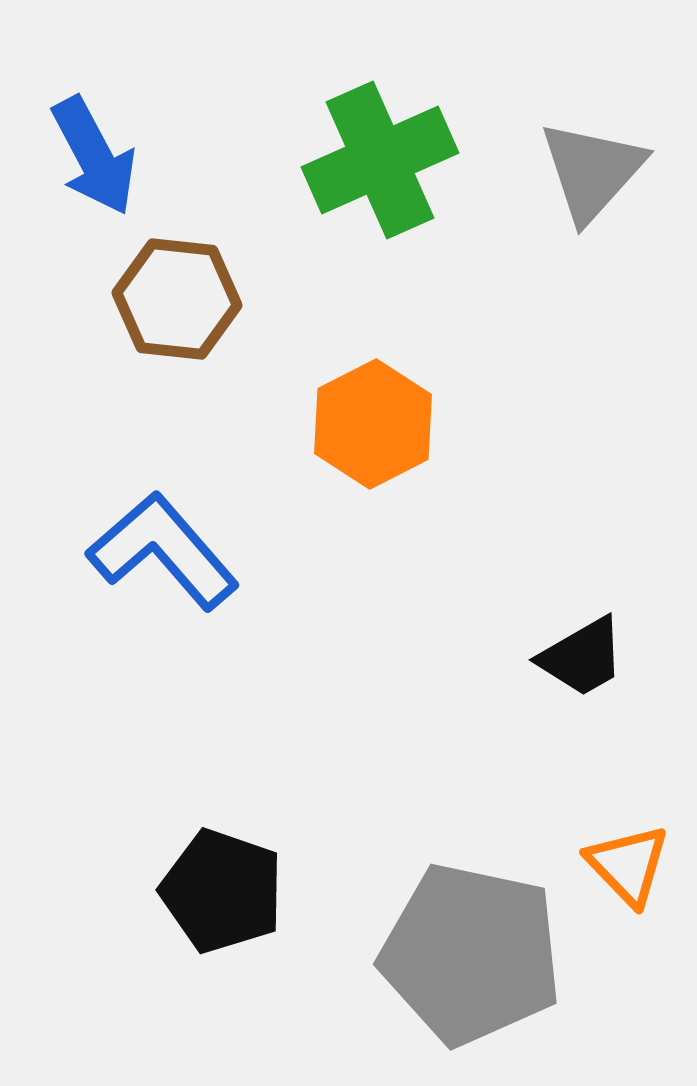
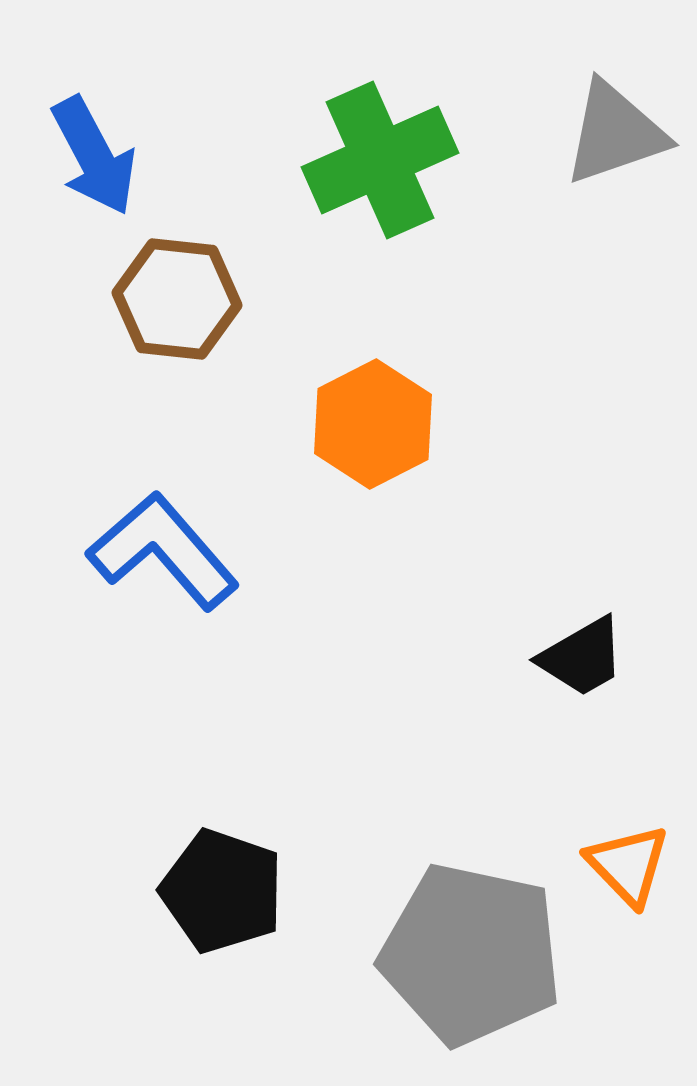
gray triangle: moved 23 px right, 38 px up; rotated 29 degrees clockwise
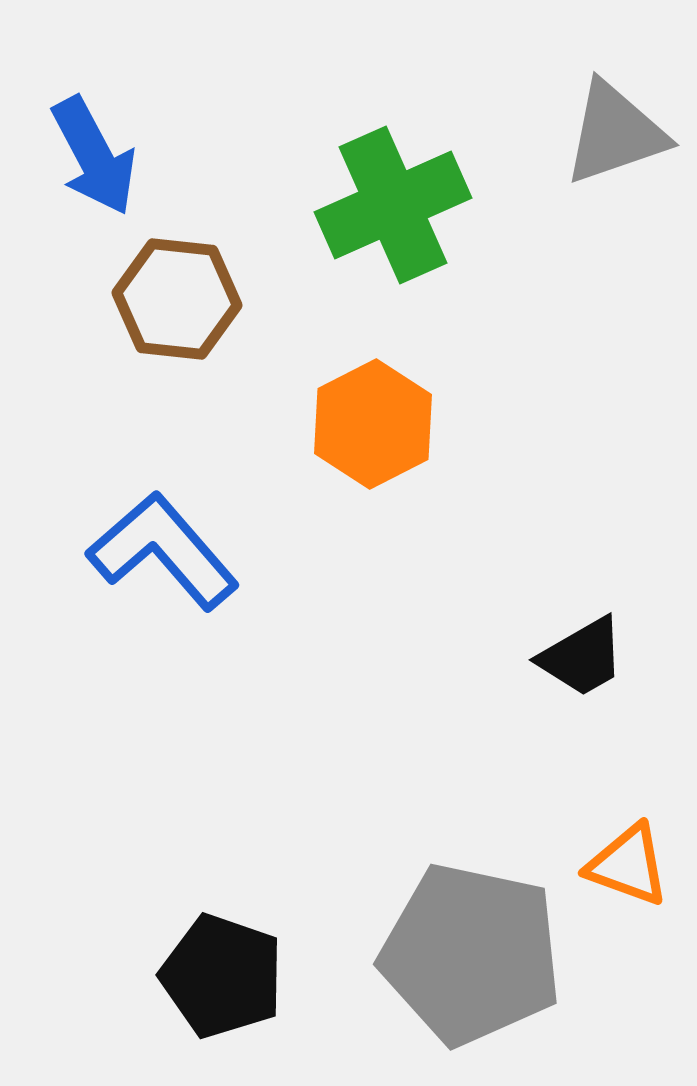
green cross: moved 13 px right, 45 px down
orange triangle: rotated 26 degrees counterclockwise
black pentagon: moved 85 px down
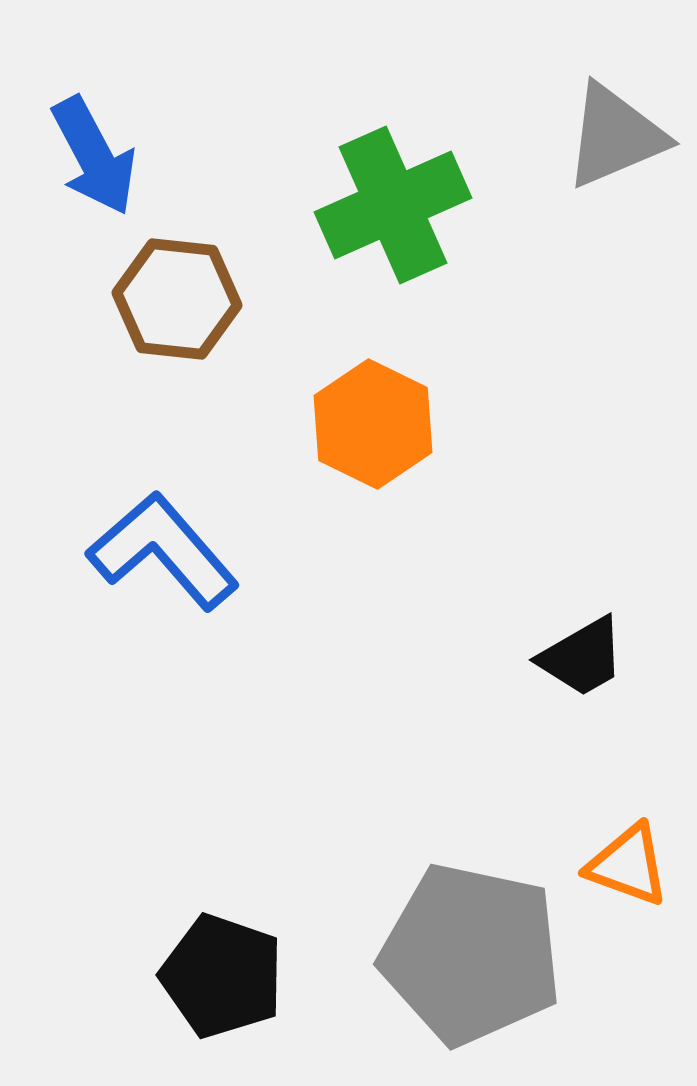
gray triangle: moved 3 px down; rotated 4 degrees counterclockwise
orange hexagon: rotated 7 degrees counterclockwise
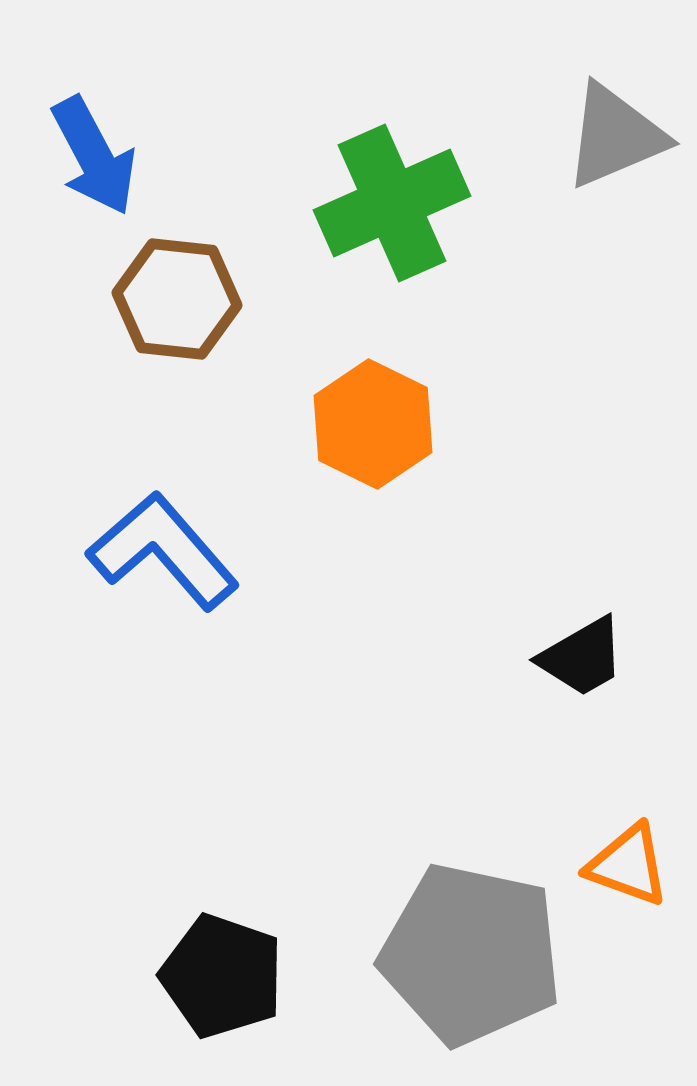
green cross: moved 1 px left, 2 px up
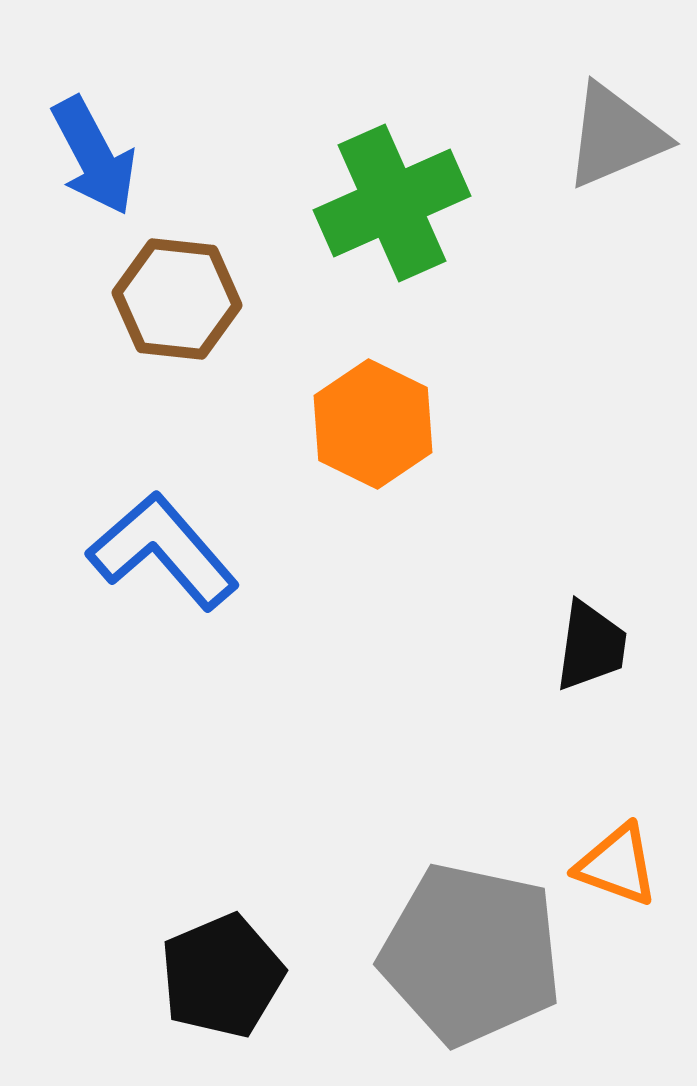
black trapezoid: moved 9 px right, 11 px up; rotated 52 degrees counterclockwise
orange triangle: moved 11 px left
black pentagon: rotated 30 degrees clockwise
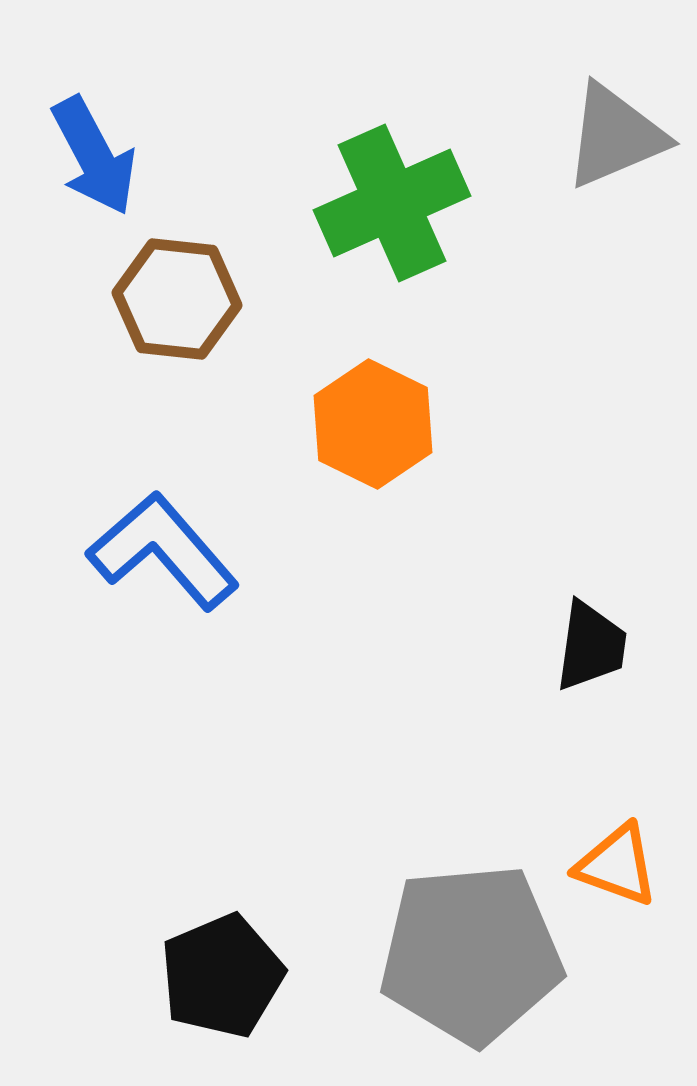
gray pentagon: rotated 17 degrees counterclockwise
